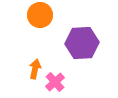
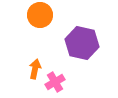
purple hexagon: rotated 16 degrees clockwise
pink cross: rotated 12 degrees clockwise
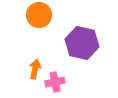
orange circle: moved 1 px left
pink cross: rotated 18 degrees clockwise
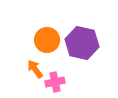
orange circle: moved 8 px right, 25 px down
orange arrow: rotated 48 degrees counterclockwise
